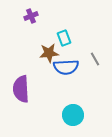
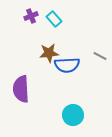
cyan rectangle: moved 10 px left, 19 px up; rotated 21 degrees counterclockwise
gray line: moved 5 px right, 3 px up; rotated 32 degrees counterclockwise
blue semicircle: moved 1 px right, 2 px up
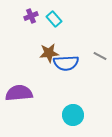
blue semicircle: moved 1 px left, 2 px up
purple semicircle: moved 2 px left, 4 px down; rotated 88 degrees clockwise
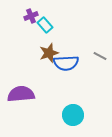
cyan rectangle: moved 9 px left, 6 px down
brown star: rotated 12 degrees counterclockwise
purple semicircle: moved 2 px right, 1 px down
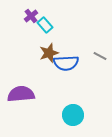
purple cross: rotated 16 degrees counterclockwise
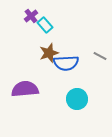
purple semicircle: moved 4 px right, 5 px up
cyan circle: moved 4 px right, 16 px up
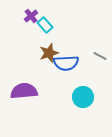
purple semicircle: moved 1 px left, 2 px down
cyan circle: moved 6 px right, 2 px up
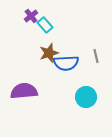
gray line: moved 4 px left; rotated 48 degrees clockwise
cyan circle: moved 3 px right
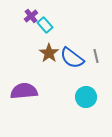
brown star: rotated 18 degrees counterclockwise
blue semicircle: moved 6 px right, 5 px up; rotated 40 degrees clockwise
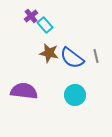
brown star: rotated 24 degrees counterclockwise
purple semicircle: rotated 12 degrees clockwise
cyan circle: moved 11 px left, 2 px up
